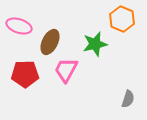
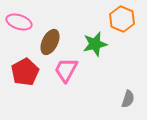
pink ellipse: moved 4 px up
red pentagon: moved 2 px up; rotated 28 degrees counterclockwise
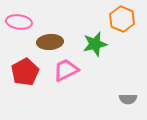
pink ellipse: rotated 10 degrees counterclockwise
brown ellipse: rotated 60 degrees clockwise
pink trapezoid: rotated 36 degrees clockwise
gray semicircle: rotated 72 degrees clockwise
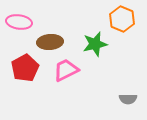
red pentagon: moved 4 px up
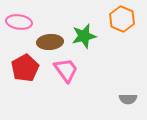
green star: moved 11 px left, 8 px up
pink trapezoid: rotated 80 degrees clockwise
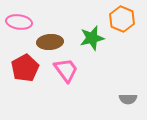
green star: moved 8 px right, 2 px down
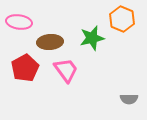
gray semicircle: moved 1 px right
